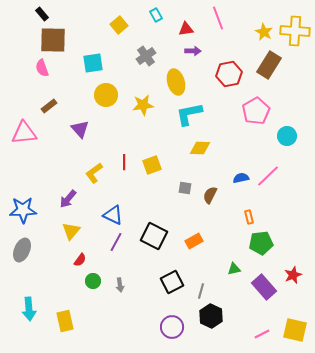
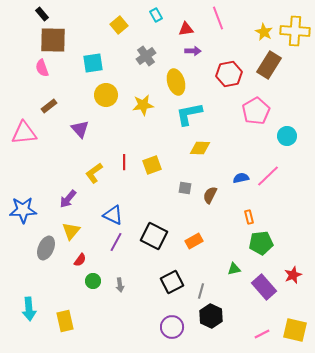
gray ellipse at (22, 250): moved 24 px right, 2 px up
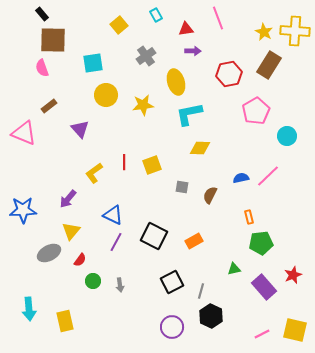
pink triangle at (24, 133): rotated 28 degrees clockwise
gray square at (185, 188): moved 3 px left, 1 px up
gray ellipse at (46, 248): moved 3 px right, 5 px down; rotated 40 degrees clockwise
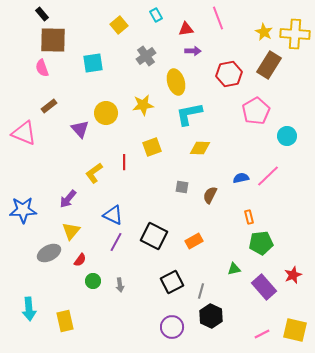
yellow cross at (295, 31): moved 3 px down
yellow circle at (106, 95): moved 18 px down
yellow square at (152, 165): moved 18 px up
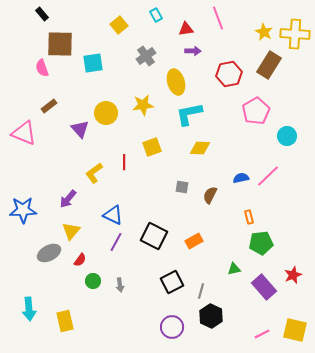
brown square at (53, 40): moved 7 px right, 4 px down
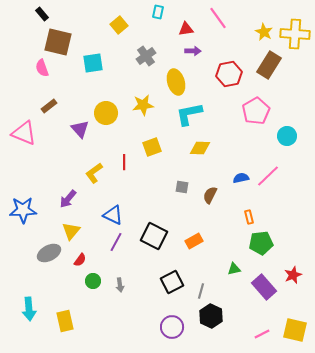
cyan rectangle at (156, 15): moved 2 px right, 3 px up; rotated 40 degrees clockwise
pink line at (218, 18): rotated 15 degrees counterclockwise
brown square at (60, 44): moved 2 px left, 2 px up; rotated 12 degrees clockwise
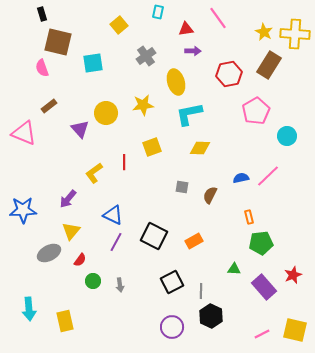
black rectangle at (42, 14): rotated 24 degrees clockwise
green triangle at (234, 269): rotated 16 degrees clockwise
gray line at (201, 291): rotated 14 degrees counterclockwise
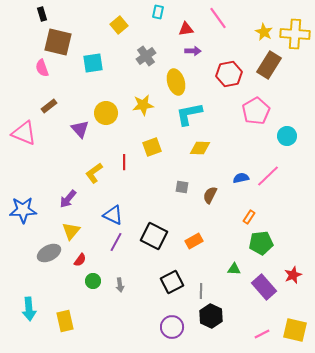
orange rectangle at (249, 217): rotated 48 degrees clockwise
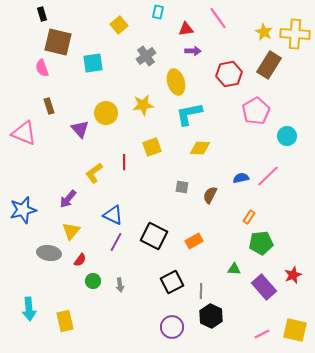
brown rectangle at (49, 106): rotated 70 degrees counterclockwise
blue star at (23, 210): rotated 12 degrees counterclockwise
gray ellipse at (49, 253): rotated 35 degrees clockwise
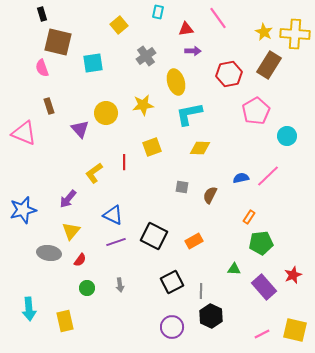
purple line at (116, 242): rotated 42 degrees clockwise
green circle at (93, 281): moved 6 px left, 7 px down
